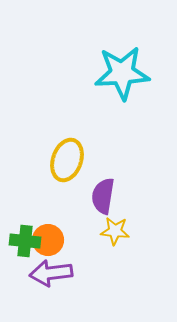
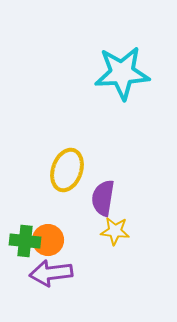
yellow ellipse: moved 10 px down
purple semicircle: moved 2 px down
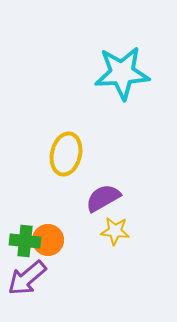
yellow ellipse: moved 1 px left, 16 px up; rotated 6 degrees counterclockwise
purple semicircle: rotated 51 degrees clockwise
purple arrow: moved 24 px left, 5 px down; rotated 33 degrees counterclockwise
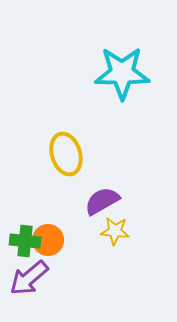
cyan star: rotated 4 degrees clockwise
yellow ellipse: rotated 30 degrees counterclockwise
purple semicircle: moved 1 px left, 3 px down
purple arrow: moved 2 px right
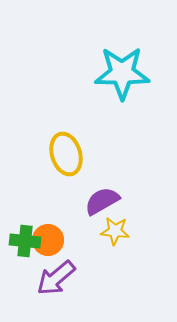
purple arrow: moved 27 px right
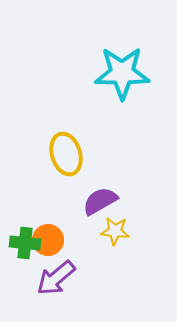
purple semicircle: moved 2 px left
green cross: moved 2 px down
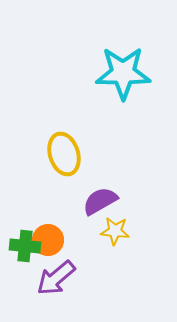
cyan star: moved 1 px right
yellow ellipse: moved 2 px left
green cross: moved 3 px down
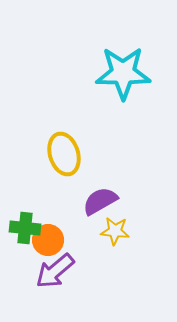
green cross: moved 18 px up
purple arrow: moved 1 px left, 7 px up
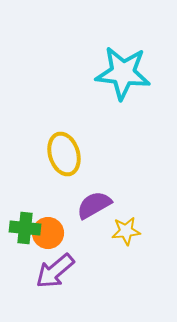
cyan star: rotated 6 degrees clockwise
purple semicircle: moved 6 px left, 4 px down
yellow star: moved 11 px right; rotated 12 degrees counterclockwise
orange circle: moved 7 px up
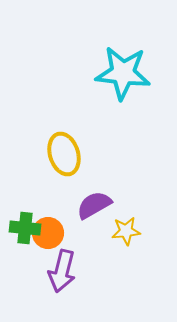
purple arrow: moved 7 px right; rotated 36 degrees counterclockwise
